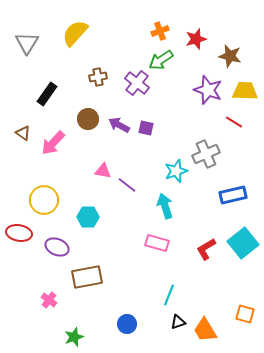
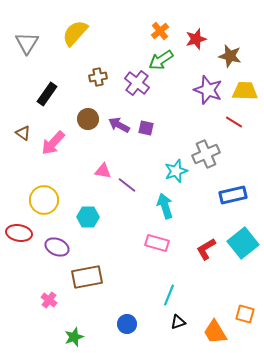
orange cross: rotated 18 degrees counterclockwise
orange trapezoid: moved 10 px right, 2 px down
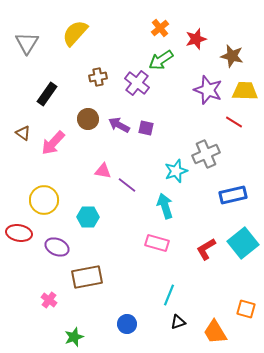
orange cross: moved 3 px up
brown star: moved 2 px right
orange square: moved 1 px right, 5 px up
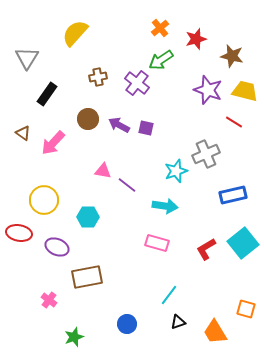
gray triangle: moved 15 px down
yellow trapezoid: rotated 12 degrees clockwise
cyan arrow: rotated 115 degrees clockwise
cyan line: rotated 15 degrees clockwise
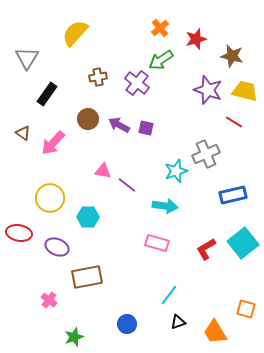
yellow circle: moved 6 px right, 2 px up
